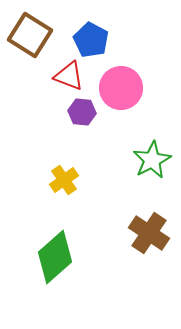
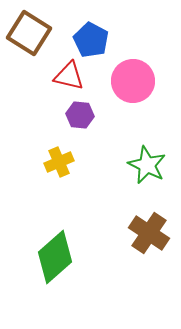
brown square: moved 1 px left, 2 px up
red triangle: rotated 8 degrees counterclockwise
pink circle: moved 12 px right, 7 px up
purple hexagon: moved 2 px left, 3 px down
green star: moved 5 px left, 5 px down; rotated 18 degrees counterclockwise
yellow cross: moved 5 px left, 18 px up; rotated 12 degrees clockwise
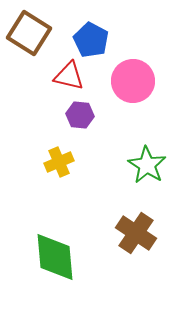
green star: rotated 6 degrees clockwise
brown cross: moved 13 px left
green diamond: rotated 54 degrees counterclockwise
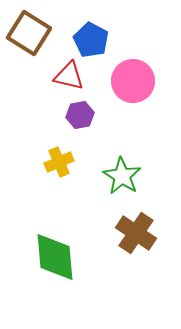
purple hexagon: rotated 16 degrees counterclockwise
green star: moved 25 px left, 11 px down
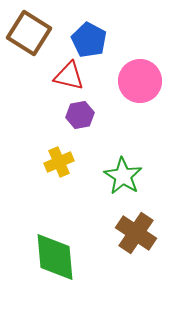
blue pentagon: moved 2 px left
pink circle: moved 7 px right
green star: moved 1 px right
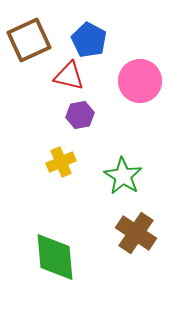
brown square: moved 7 px down; rotated 33 degrees clockwise
yellow cross: moved 2 px right
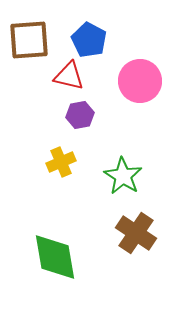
brown square: rotated 21 degrees clockwise
green diamond: rotated 4 degrees counterclockwise
